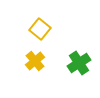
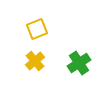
yellow square: moved 3 px left; rotated 30 degrees clockwise
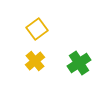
yellow square: rotated 15 degrees counterclockwise
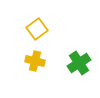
yellow cross: rotated 36 degrees counterclockwise
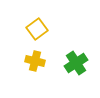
green cross: moved 3 px left
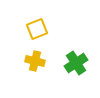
yellow square: rotated 15 degrees clockwise
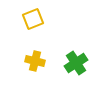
yellow square: moved 4 px left, 10 px up
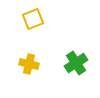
yellow cross: moved 6 px left, 3 px down
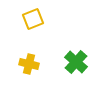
green cross: moved 1 px up; rotated 15 degrees counterclockwise
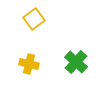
yellow square: moved 1 px right; rotated 15 degrees counterclockwise
